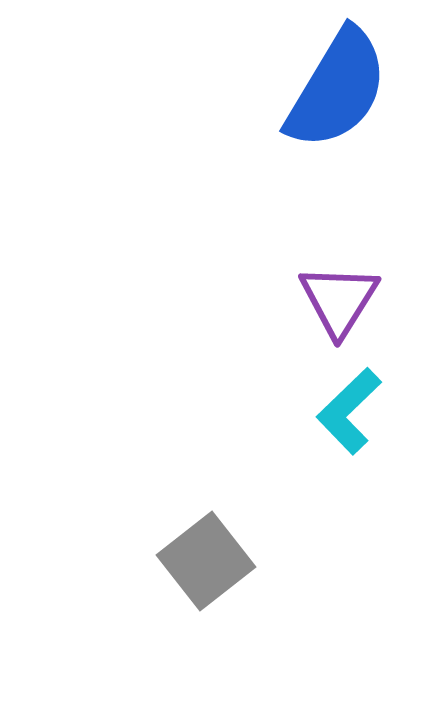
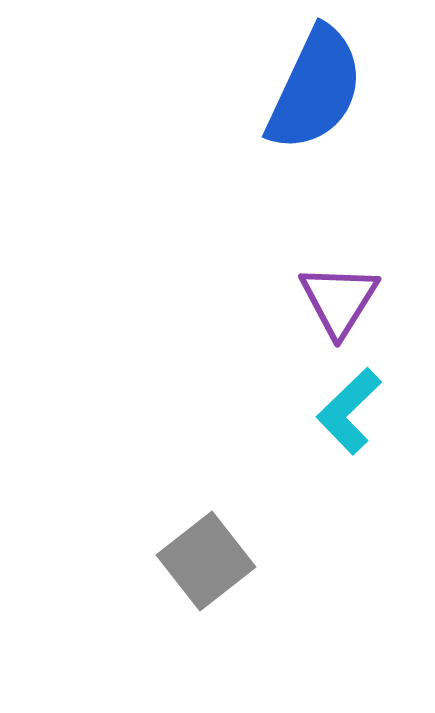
blue semicircle: moved 22 px left; rotated 6 degrees counterclockwise
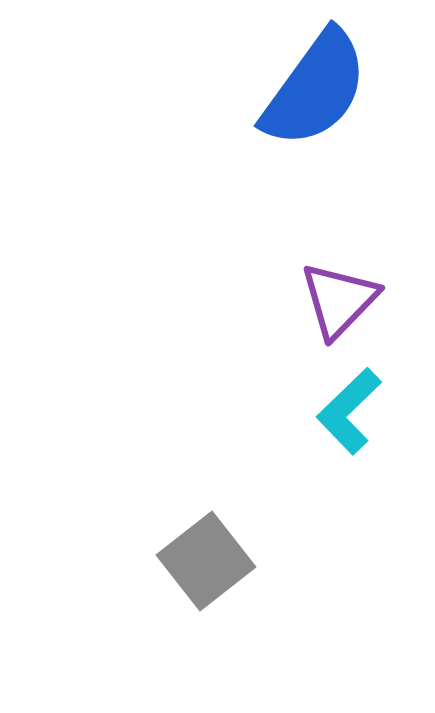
blue semicircle: rotated 11 degrees clockwise
purple triangle: rotated 12 degrees clockwise
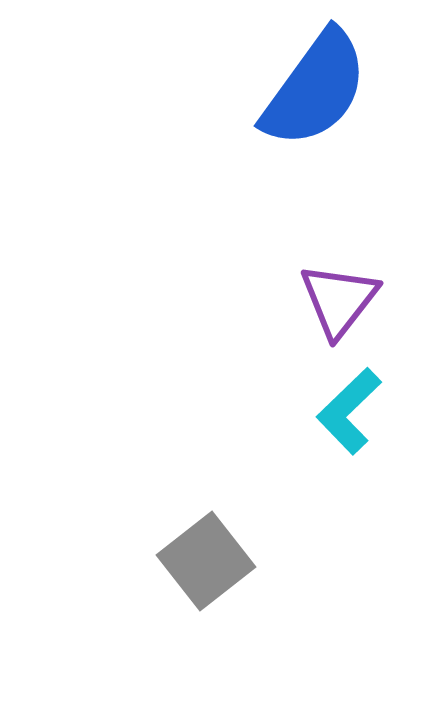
purple triangle: rotated 6 degrees counterclockwise
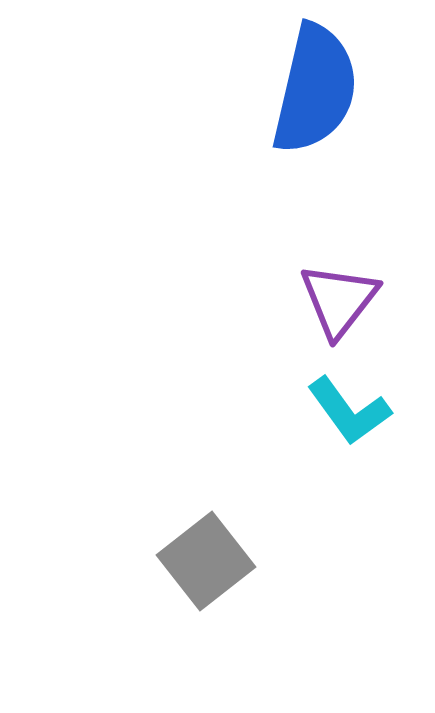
blue semicircle: rotated 23 degrees counterclockwise
cyan L-shape: rotated 82 degrees counterclockwise
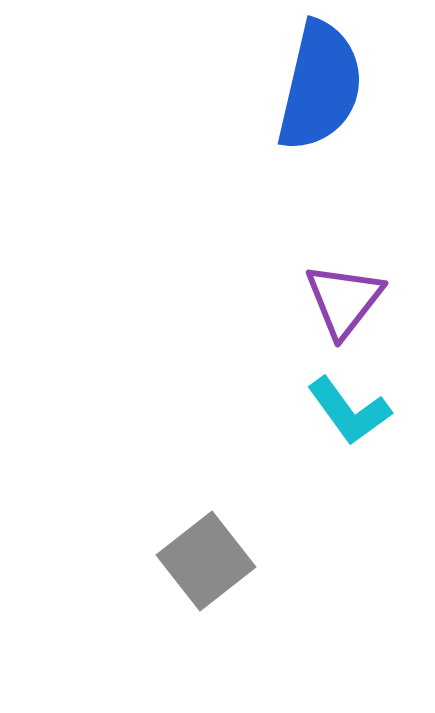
blue semicircle: moved 5 px right, 3 px up
purple triangle: moved 5 px right
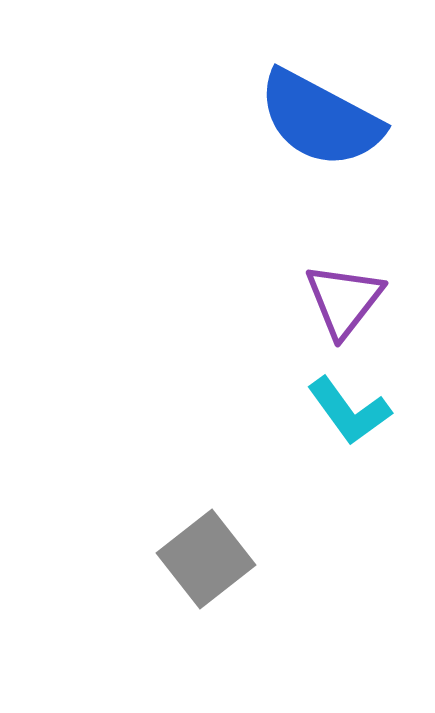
blue semicircle: moved 33 px down; rotated 105 degrees clockwise
gray square: moved 2 px up
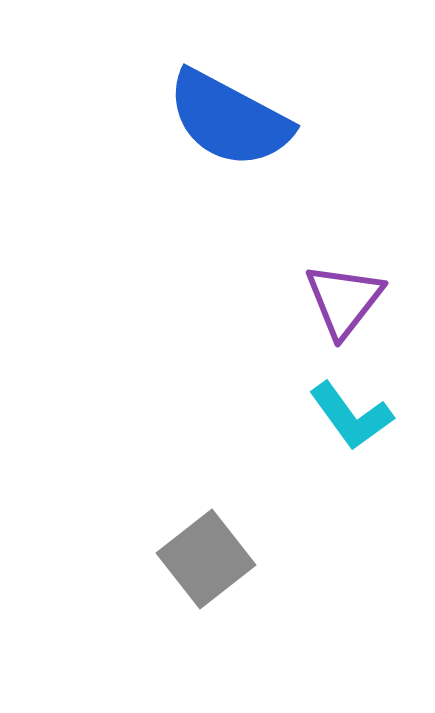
blue semicircle: moved 91 px left
cyan L-shape: moved 2 px right, 5 px down
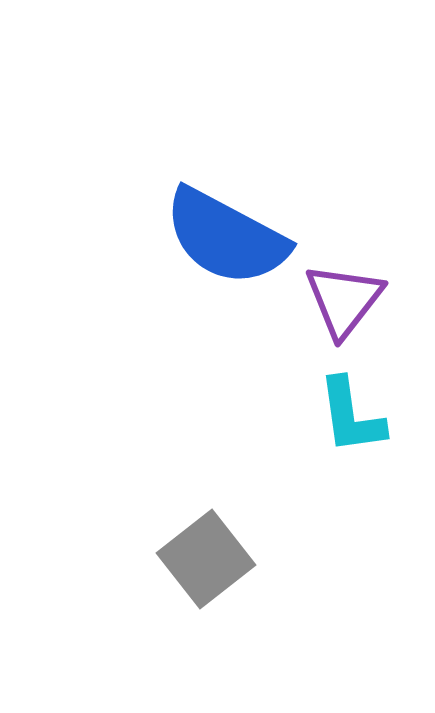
blue semicircle: moved 3 px left, 118 px down
cyan L-shape: rotated 28 degrees clockwise
